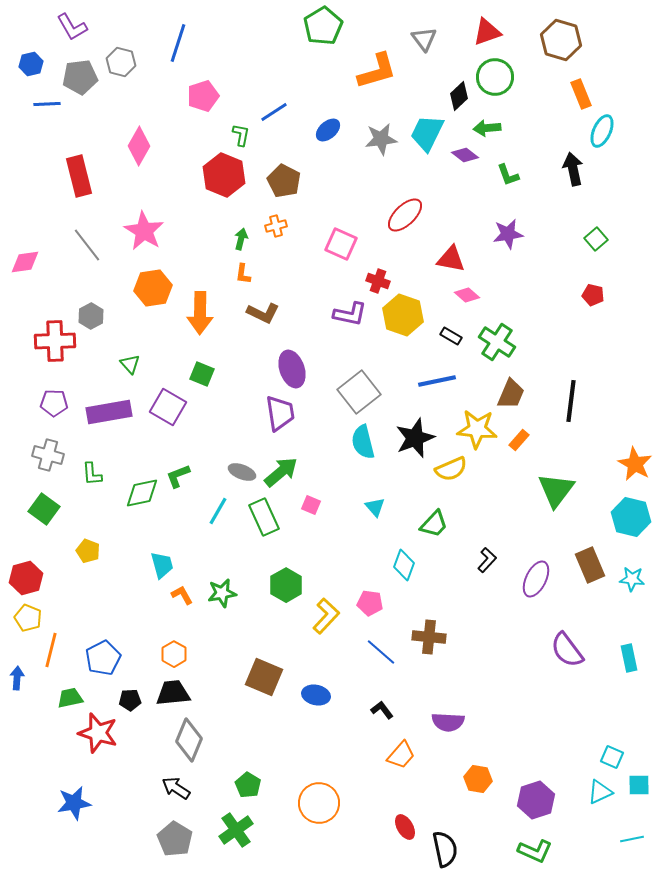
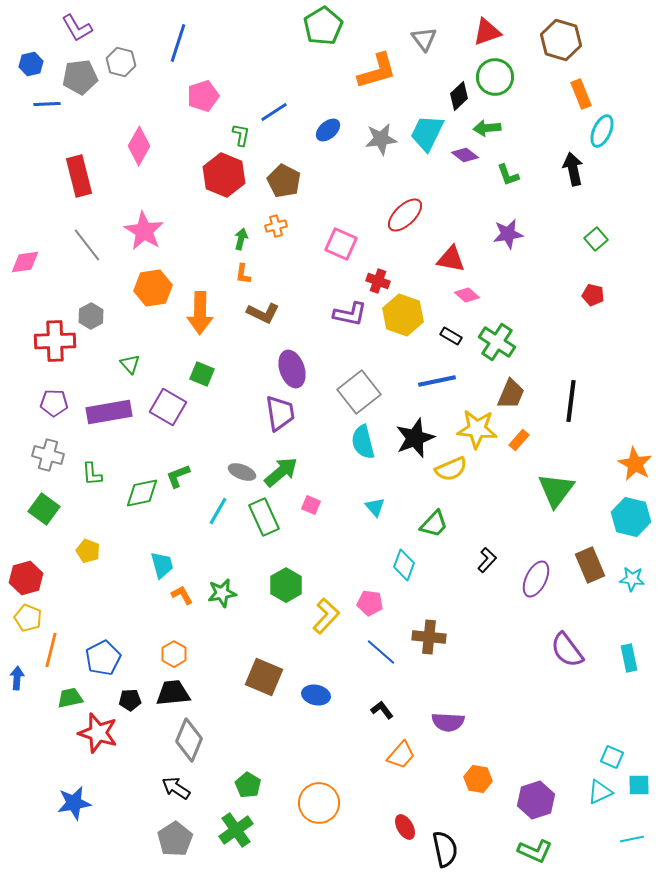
purple L-shape at (72, 27): moved 5 px right, 1 px down
gray pentagon at (175, 839): rotated 8 degrees clockwise
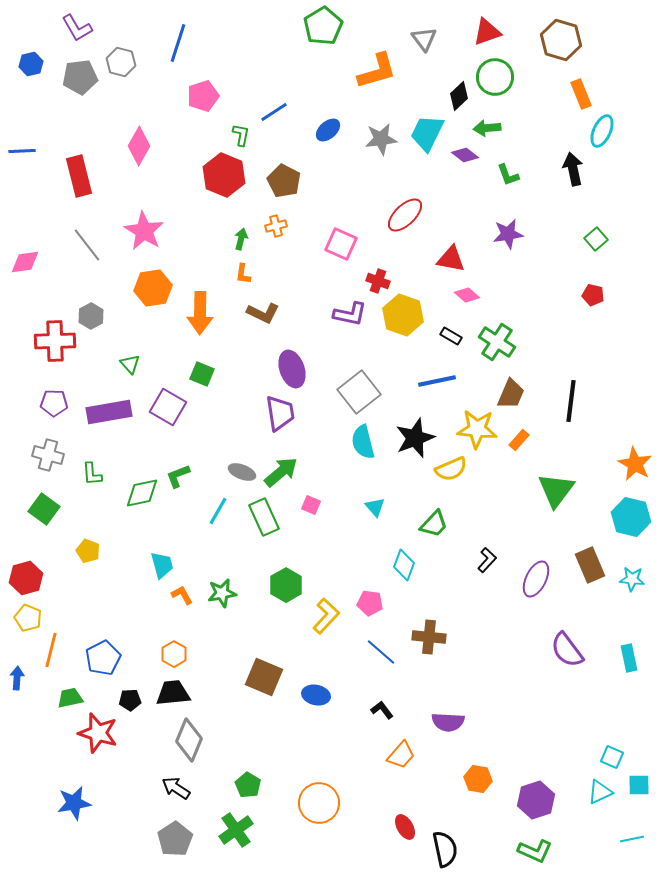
blue line at (47, 104): moved 25 px left, 47 px down
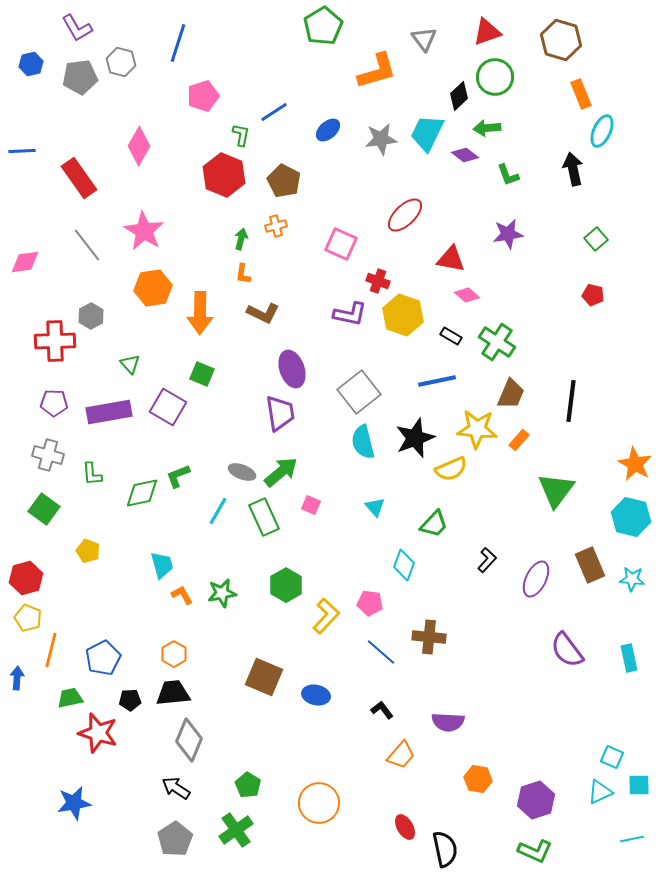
red rectangle at (79, 176): moved 2 px down; rotated 21 degrees counterclockwise
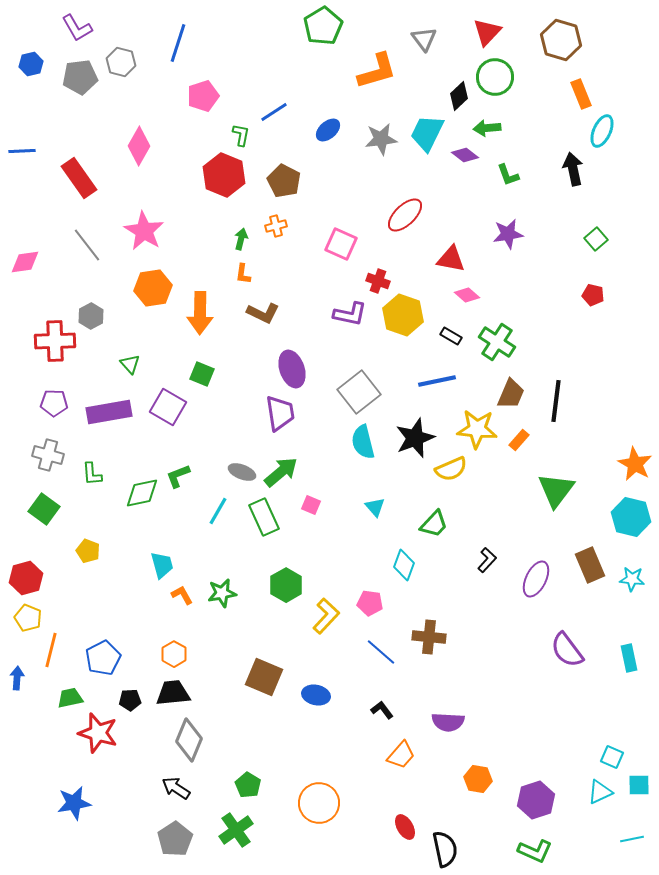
red triangle at (487, 32): rotated 28 degrees counterclockwise
black line at (571, 401): moved 15 px left
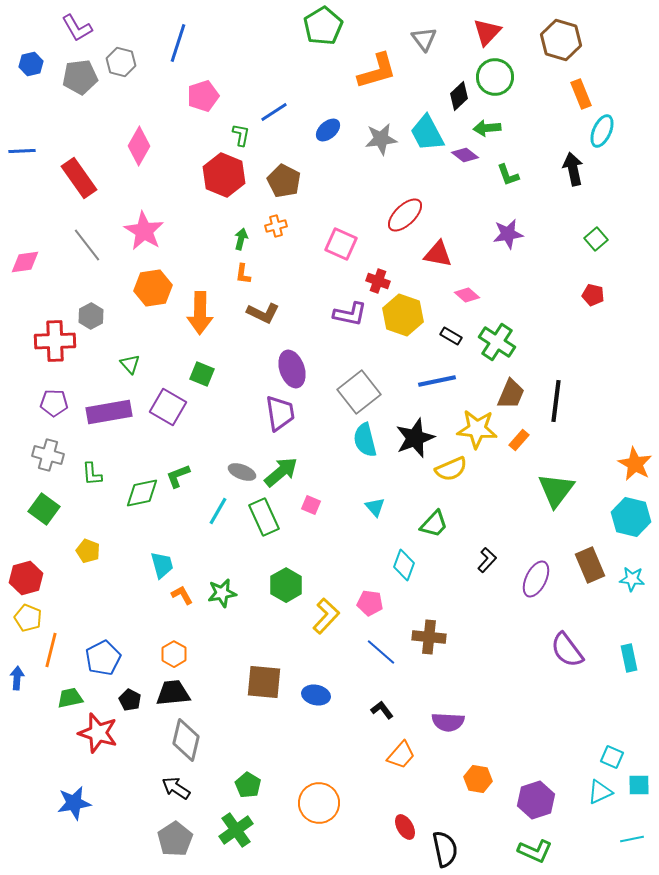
cyan trapezoid at (427, 133): rotated 54 degrees counterclockwise
red triangle at (451, 259): moved 13 px left, 5 px up
cyan semicircle at (363, 442): moved 2 px right, 2 px up
brown square at (264, 677): moved 5 px down; rotated 18 degrees counterclockwise
black pentagon at (130, 700): rotated 30 degrees clockwise
gray diamond at (189, 740): moved 3 px left; rotated 9 degrees counterclockwise
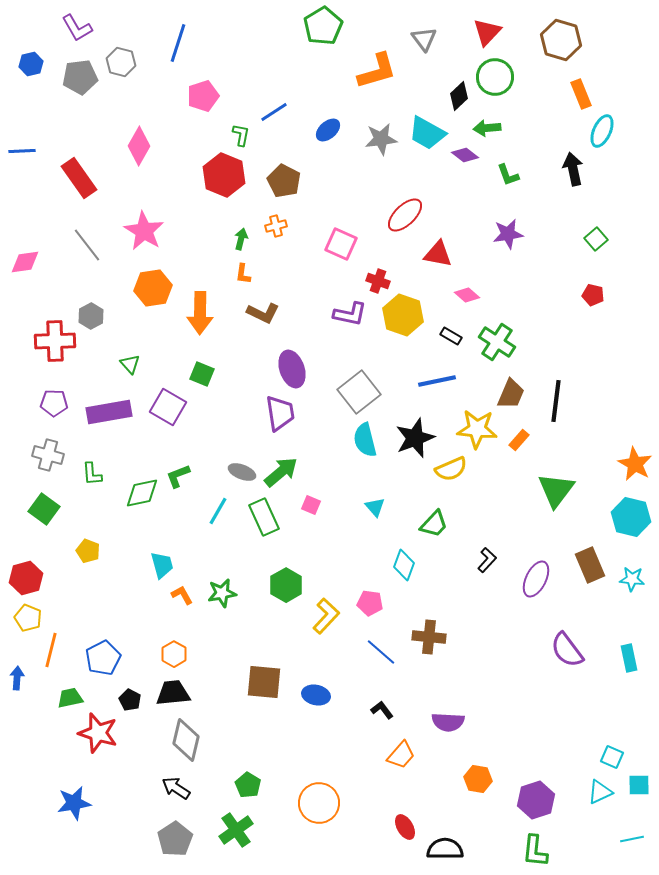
cyan trapezoid at (427, 133): rotated 33 degrees counterclockwise
black semicircle at (445, 849): rotated 78 degrees counterclockwise
green L-shape at (535, 851): rotated 72 degrees clockwise
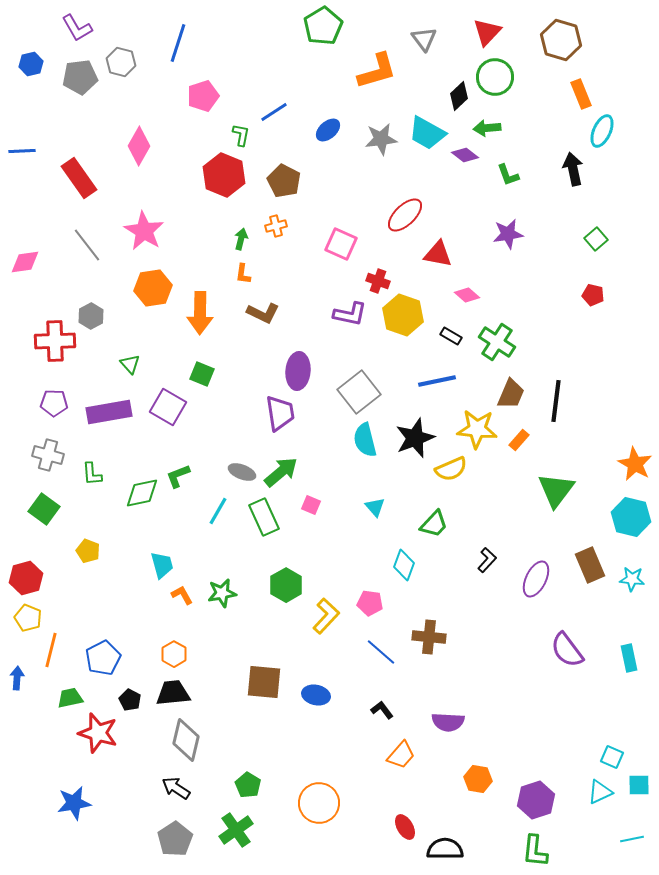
purple ellipse at (292, 369): moved 6 px right, 2 px down; rotated 24 degrees clockwise
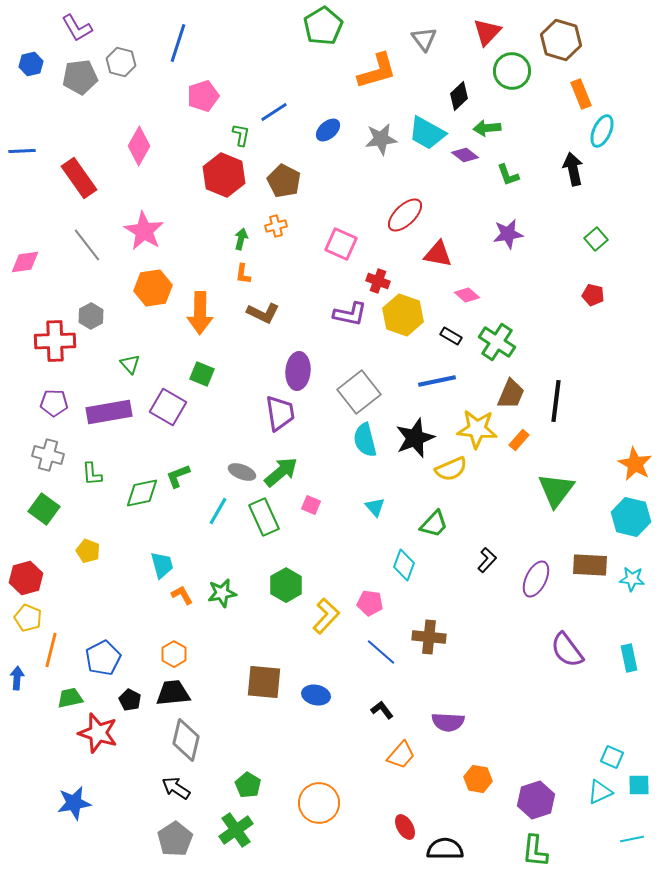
green circle at (495, 77): moved 17 px right, 6 px up
brown rectangle at (590, 565): rotated 64 degrees counterclockwise
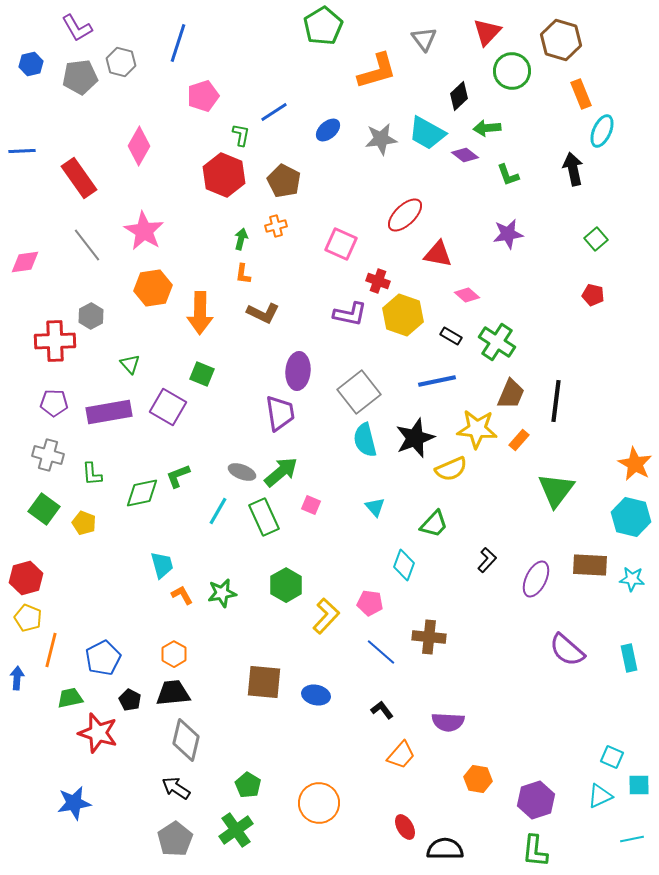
yellow pentagon at (88, 551): moved 4 px left, 28 px up
purple semicircle at (567, 650): rotated 12 degrees counterclockwise
cyan triangle at (600, 792): moved 4 px down
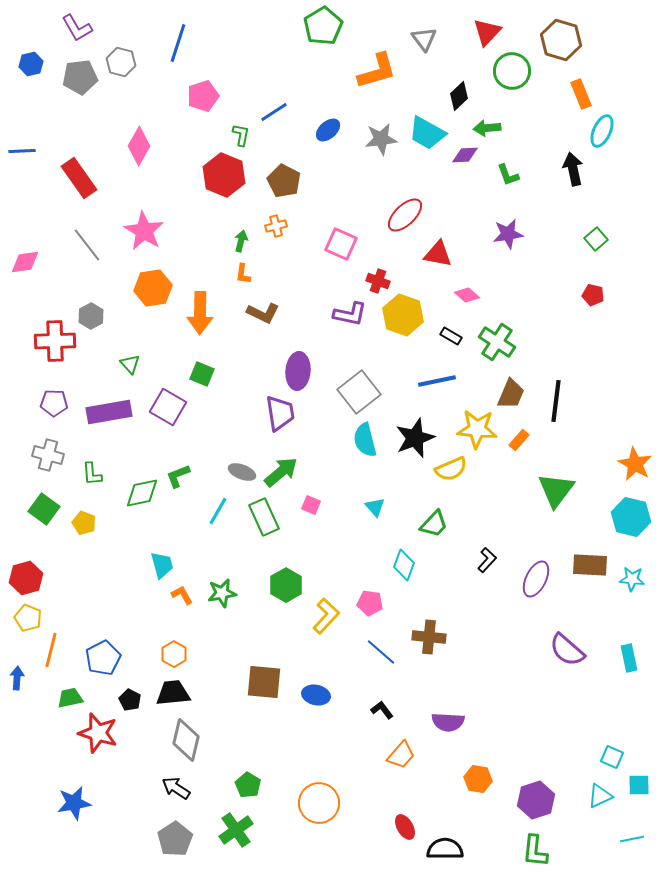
purple diamond at (465, 155): rotated 40 degrees counterclockwise
green arrow at (241, 239): moved 2 px down
